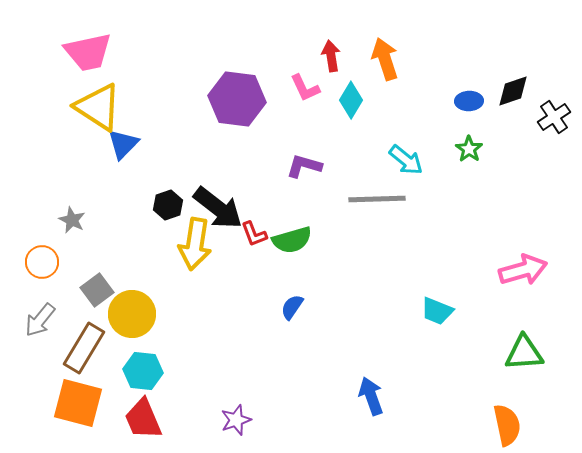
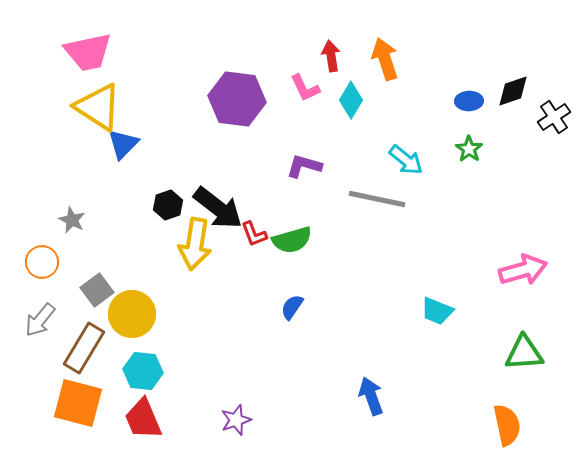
gray line: rotated 14 degrees clockwise
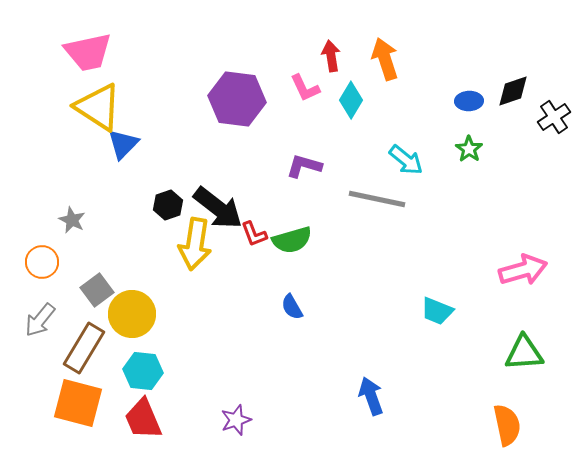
blue semicircle: rotated 64 degrees counterclockwise
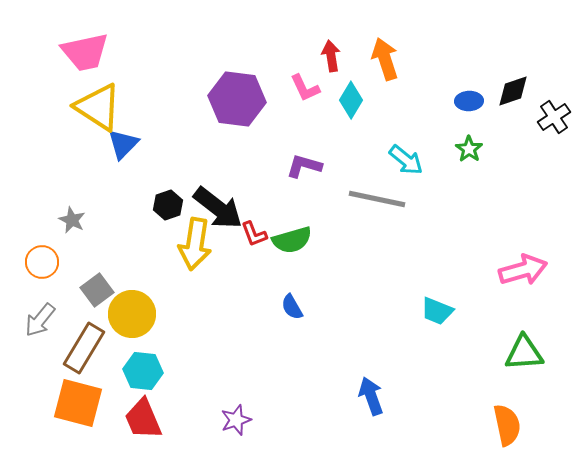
pink trapezoid: moved 3 px left
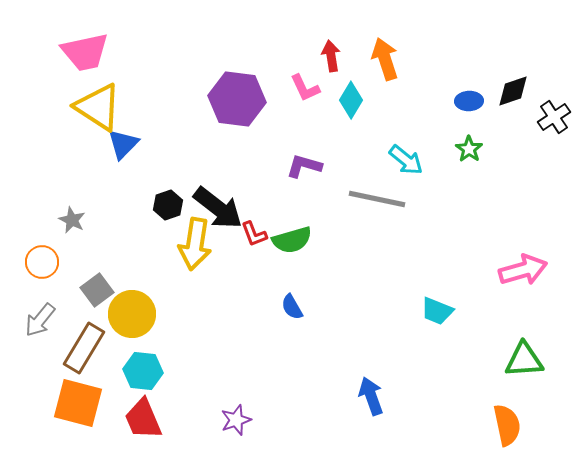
green triangle: moved 7 px down
